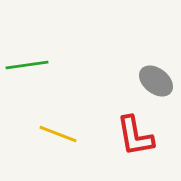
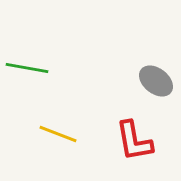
green line: moved 3 px down; rotated 18 degrees clockwise
red L-shape: moved 1 px left, 5 px down
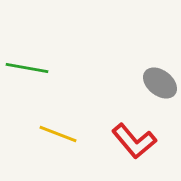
gray ellipse: moved 4 px right, 2 px down
red L-shape: rotated 30 degrees counterclockwise
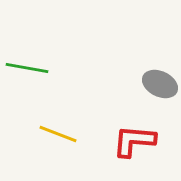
gray ellipse: moved 1 px down; rotated 12 degrees counterclockwise
red L-shape: rotated 135 degrees clockwise
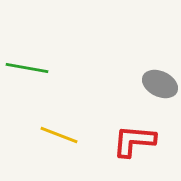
yellow line: moved 1 px right, 1 px down
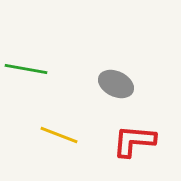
green line: moved 1 px left, 1 px down
gray ellipse: moved 44 px left
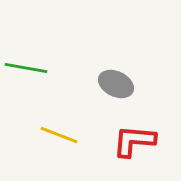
green line: moved 1 px up
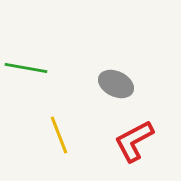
yellow line: rotated 48 degrees clockwise
red L-shape: rotated 33 degrees counterclockwise
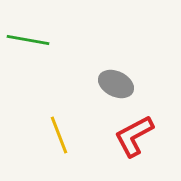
green line: moved 2 px right, 28 px up
red L-shape: moved 5 px up
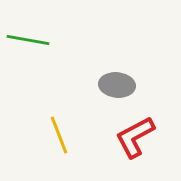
gray ellipse: moved 1 px right, 1 px down; rotated 20 degrees counterclockwise
red L-shape: moved 1 px right, 1 px down
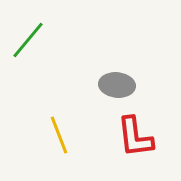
green line: rotated 60 degrees counterclockwise
red L-shape: rotated 69 degrees counterclockwise
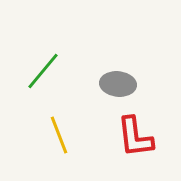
green line: moved 15 px right, 31 px down
gray ellipse: moved 1 px right, 1 px up
